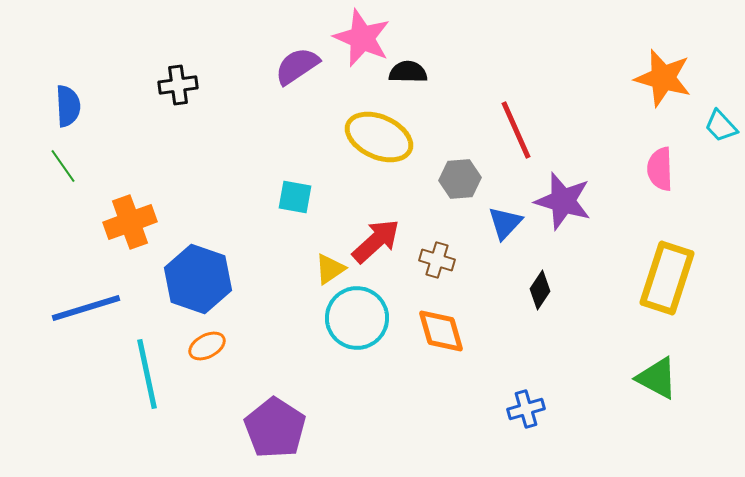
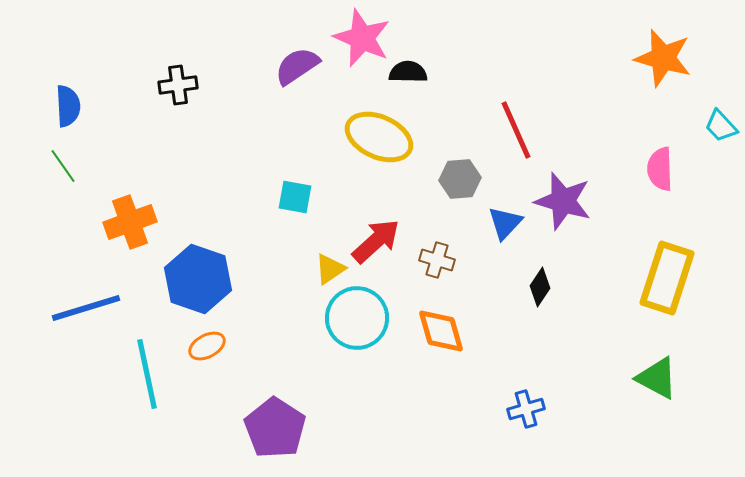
orange star: moved 20 px up
black diamond: moved 3 px up
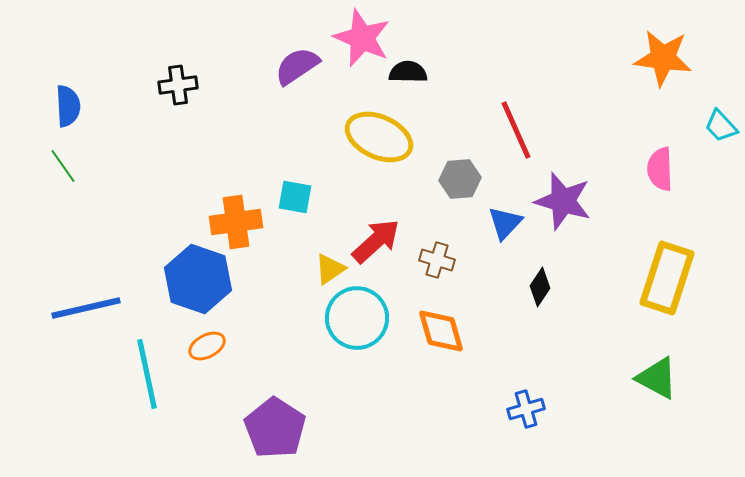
orange star: rotated 8 degrees counterclockwise
orange cross: moved 106 px right; rotated 12 degrees clockwise
blue line: rotated 4 degrees clockwise
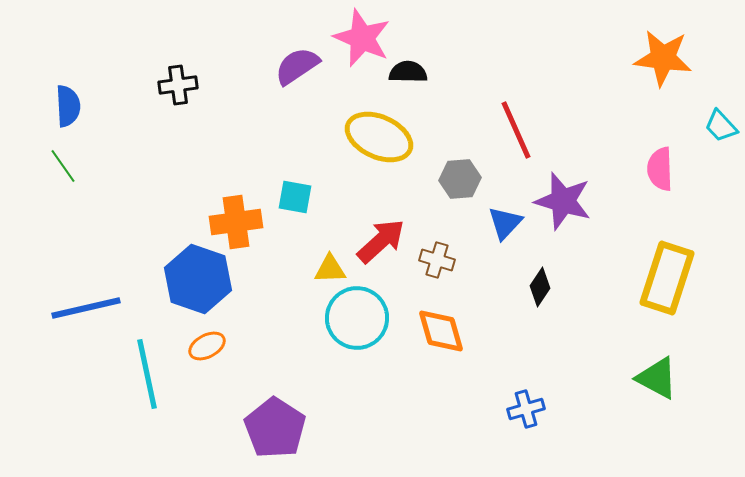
red arrow: moved 5 px right
yellow triangle: rotated 32 degrees clockwise
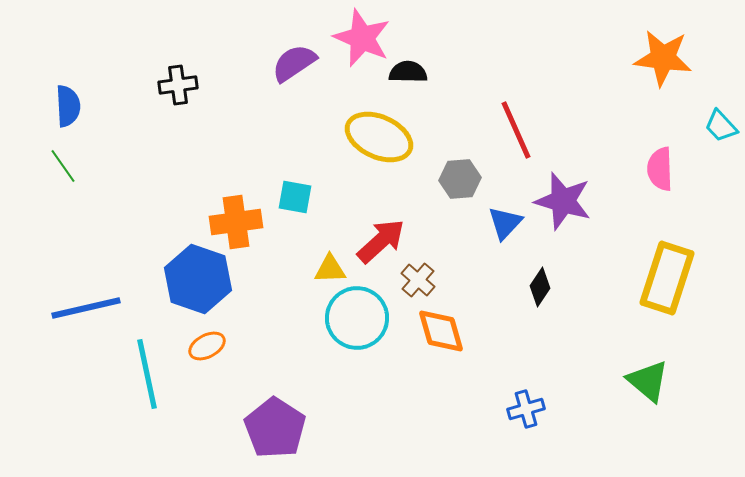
purple semicircle: moved 3 px left, 3 px up
brown cross: moved 19 px left, 20 px down; rotated 24 degrees clockwise
green triangle: moved 9 px left, 3 px down; rotated 12 degrees clockwise
